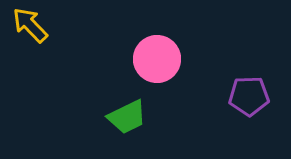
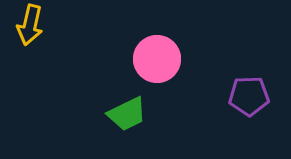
yellow arrow: rotated 123 degrees counterclockwise
green trapezoid: moved 3 px up
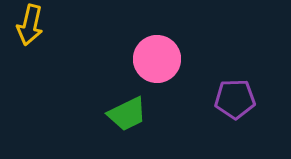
purple pentagon: moved 14 px left, 3 px down
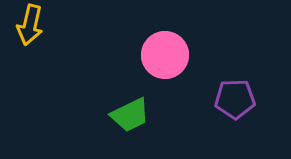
pink circle: moved 8 px right, 4 px up
green trapezoid: moved 3 px right, 1 px down
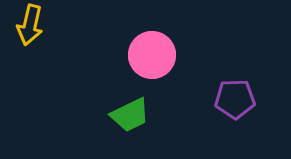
pink circle: moved 13 px left
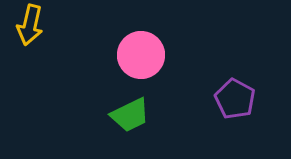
pink circle: moved 11 px left
purple pentagon: rotated 30 degrees clockwise
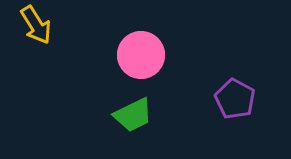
yellow arrow: moved 6 px right; rotated 45 degrees counterclockwise
green trapezoid: moved 3 px right
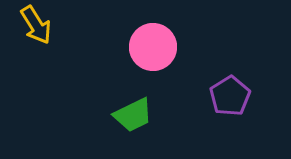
pink circle: moved 12 px right, 8 px up
purple pentagon: moved 5 px left, 3 px up; rotated 12 degrees clockwise
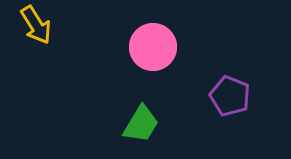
purple pentagon: rotated 18 degrees counterclockwise
green trapezoid: moved 8 px right, 9 px down; rotated 33 degrees counterclockwise
